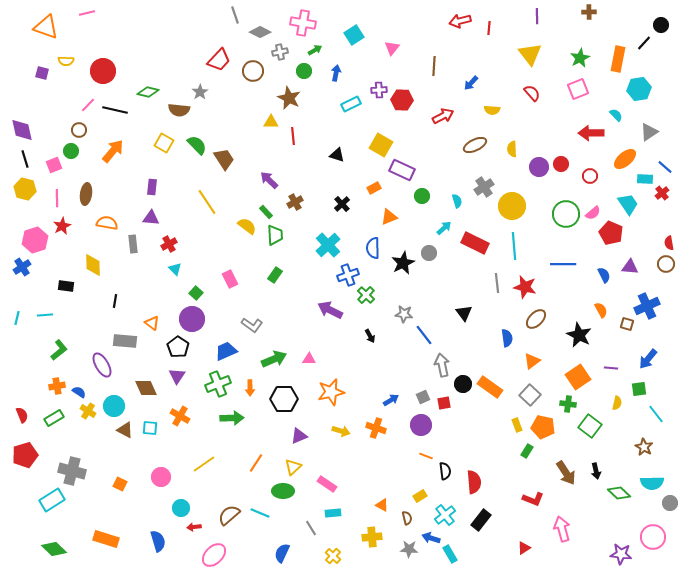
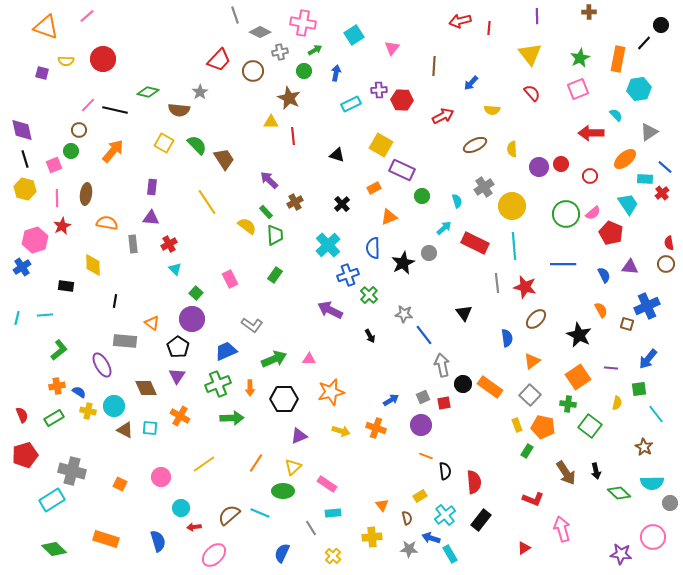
pink line at (87, 13): moved 3 px down; rotated 28 degrees counterclockwise
red circle at (103, 71): moved 12 px up
green cross at (366, 295): moved 3 px right
yellow cross at (88, 411): rotated 21 degrees counterclockwise
orange triangle at (382, 505): rotated 24 degrees clockwise
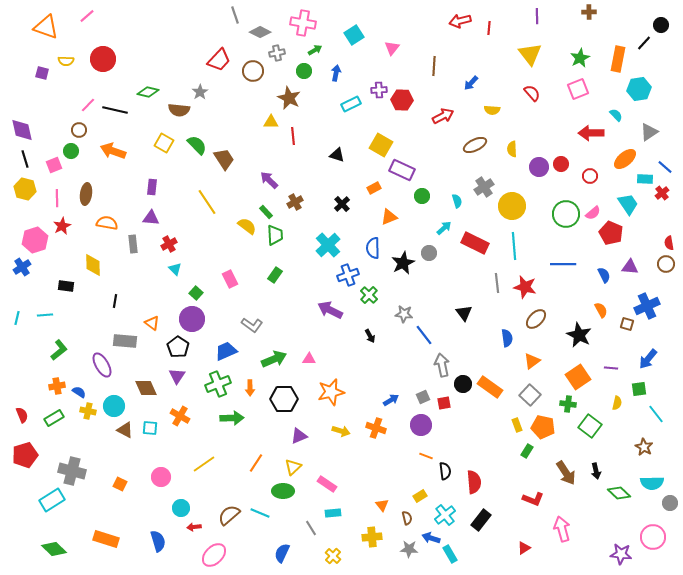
gray cross at (280, 52): moved 3 px left, 1 px down
orange arrow at (113, 151): rotated 110 degrees counterclockwise
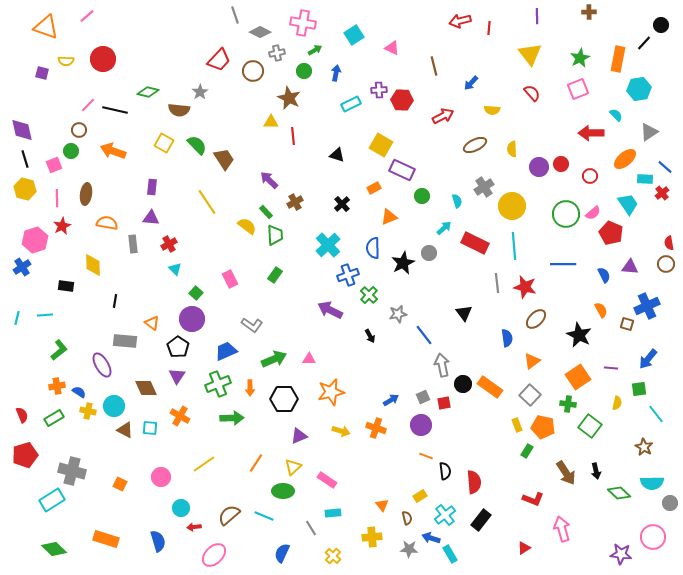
pink triangle at (392, 48): rotated 42 degrees counterclockwise
brown line at (434, 66): rotated 18 degrees counterclockwise
gray star at (404, 314): moved 6 px left; rotated 18 degrees counterclockwise
pink rectangle at (327, 484): moved 4 px up
cyan line at (260, 513): moved 4 px right, 3 px down
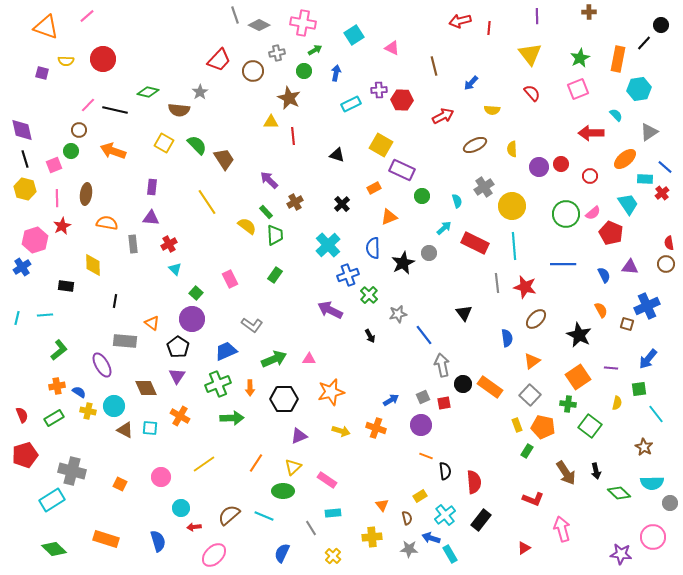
gray diamond at (260, 32): moved 1 px left, 7 px up
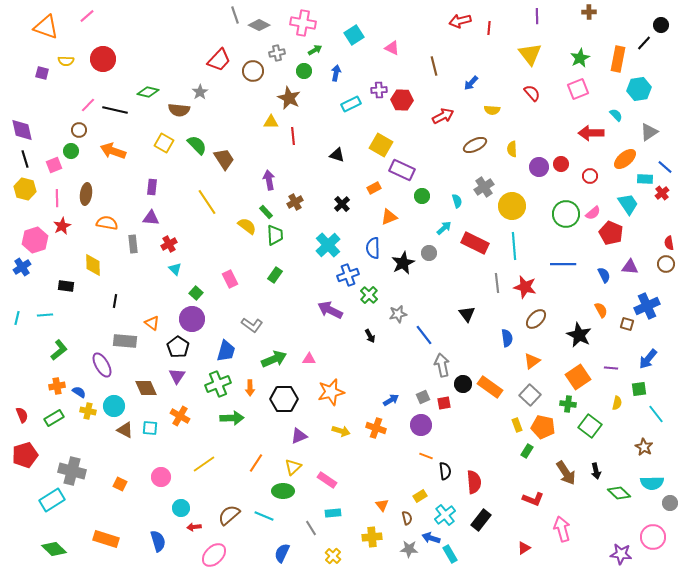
purple arrow at (269, 180): rotated 36 degrees clockwise
black triangle at (464, 313): moved 3 px right, 1 px down
blue trapezoid at (226, 351): rotated 130 degrees clockwise
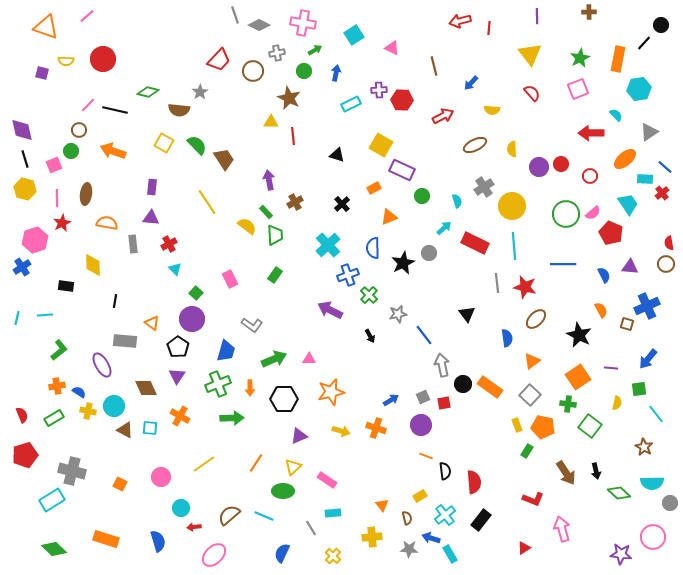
red star at (62, 226): moved 3 px up
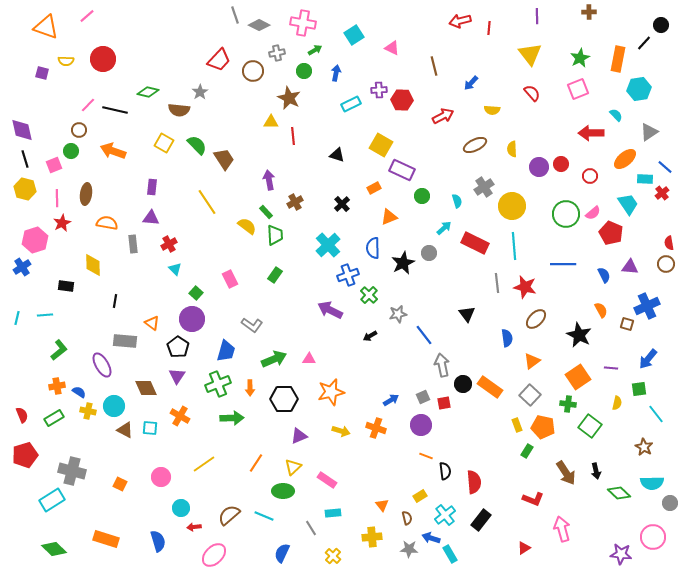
black arrow at (370, 336): rotated 88 degrees clockwise
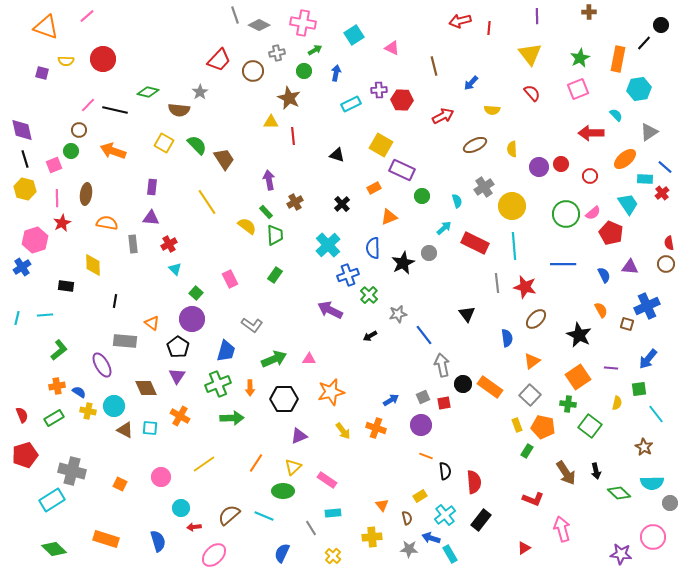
yellow arrow at (341, 431): moved 2 px right; rotated 36 degrees clockwise
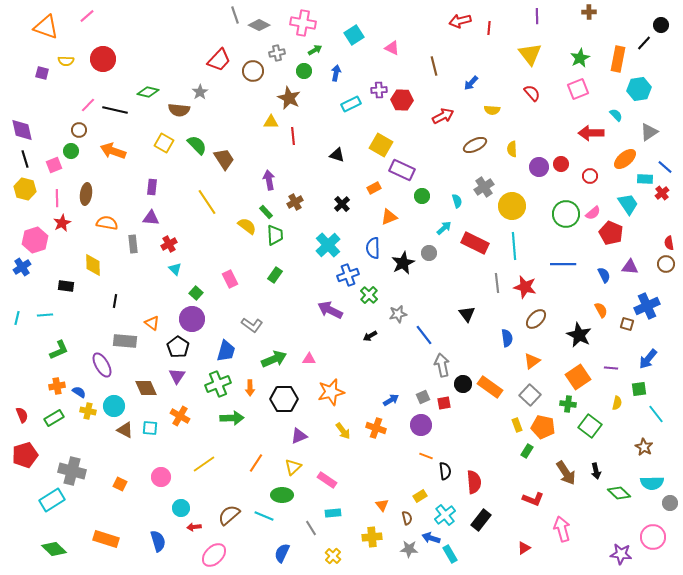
green L-shape at (59, 350): rotated 15 degrees clockwise
green ellipse at (283, 491): moved 1 px left, 4 px down
